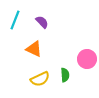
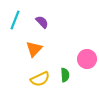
orange triangle: rotated 48 degrees clockwise
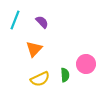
pink circle: moved 1 px left, 5 px down
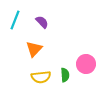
yellow semicircle: moved 1 px right, 2 px up; rotated 18 degrees clockwise
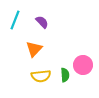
pink circle: moved 3 px left, 1 px down
yellow semicircle: moved 1 px up
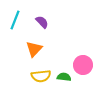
green semicircle: moved 1 px left, 2 px down; rotated 80 degrees counterclockwise
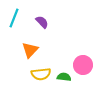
cyan line: moved 1 px left, 2 px up
orange triangle: moved 4 px left, 1 px down
yellow semicircle: moved 2 px up
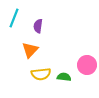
purple semicircle: moved 4 px left, 4 px down; rotated 128 degrees counterclockwise
pink circle: moved 4 px right
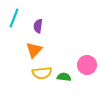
orange triangle: moved 4 px right
yellow semicircle: moved 1 px right, 1 px up
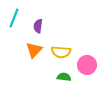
yellow semicircle: moved 19 px right, 21 px up; rotated 12 degrees clockwise
